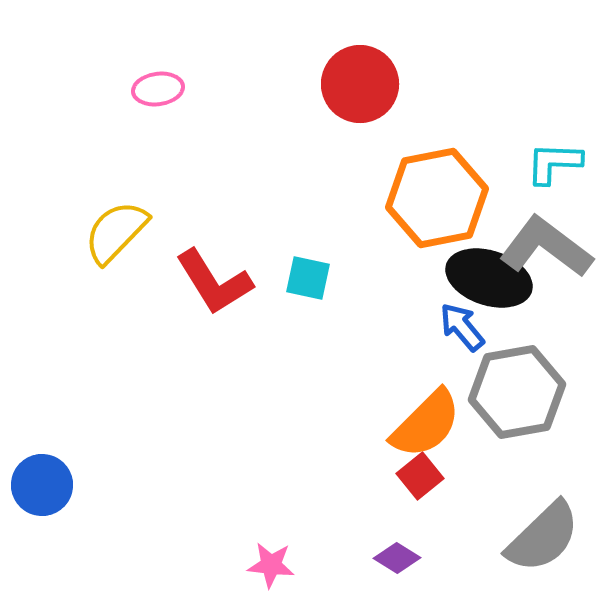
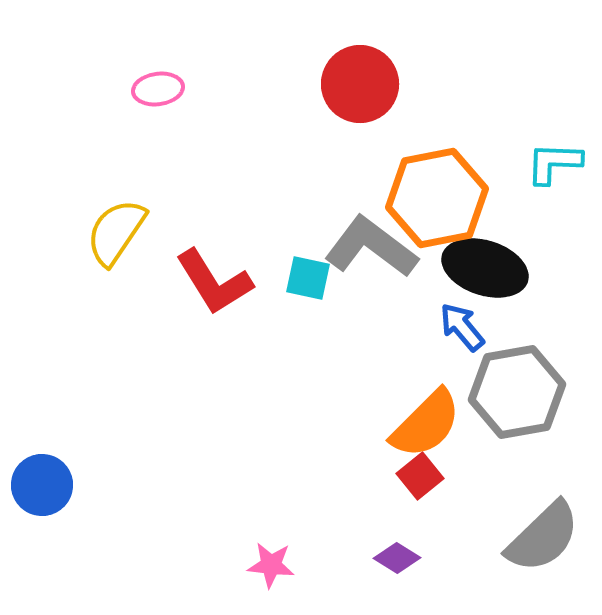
yellow semicircle: rotated 10 degrees counterclockwise
gray L-shape: moved 175 px left
black ellipse: moved 4 px left, 10 px up
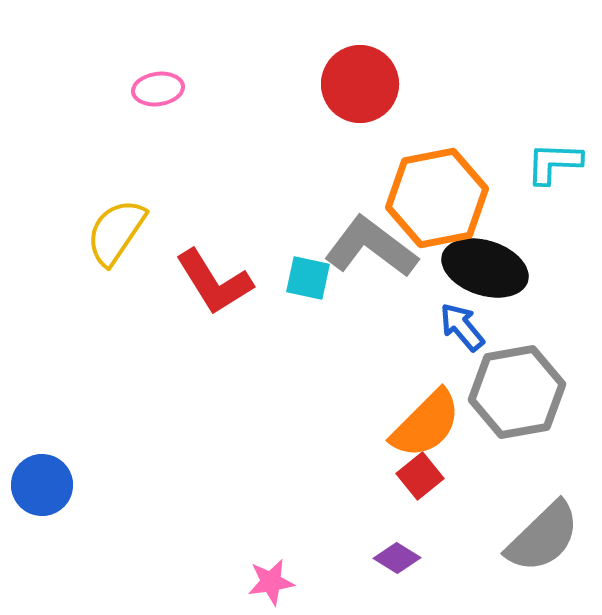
pink star: moved 17 px down; rotated 15 degrees counterclockwise
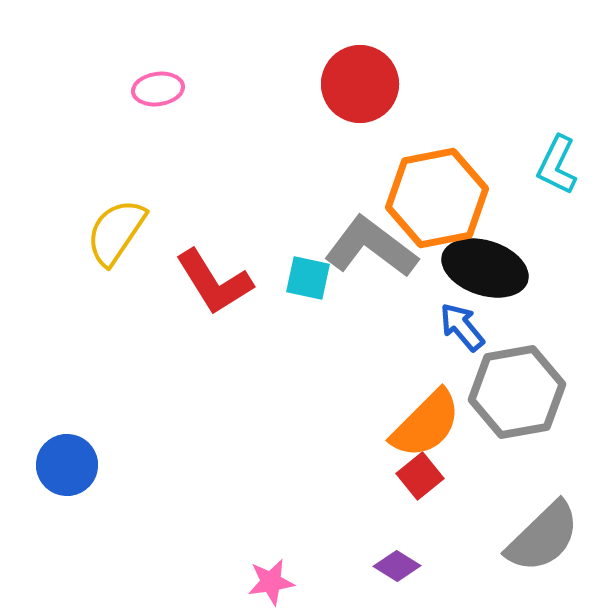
cyan L-shape: moved 3 px right, 2 px down; rotated 66 degrees counterclockwise
blue circle: moved 25 px right, 20 px up
purple diamond: moved 8 px down
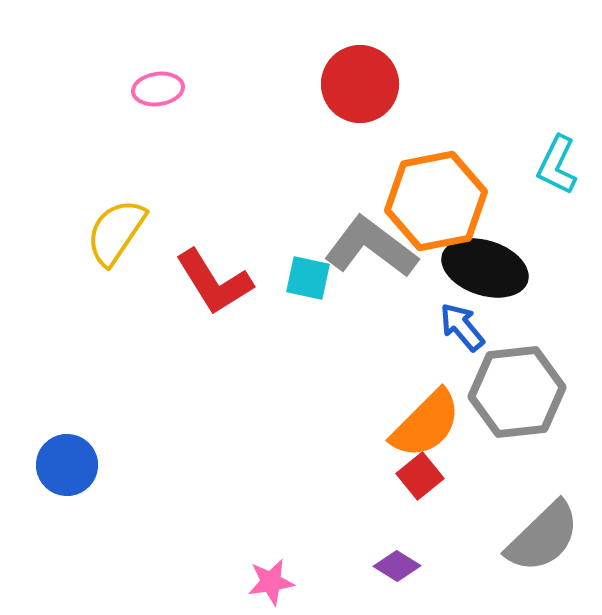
orange hexagon: moved 1 px left, 3 px down
gray hexagon: rotated 4 degrees clockwise
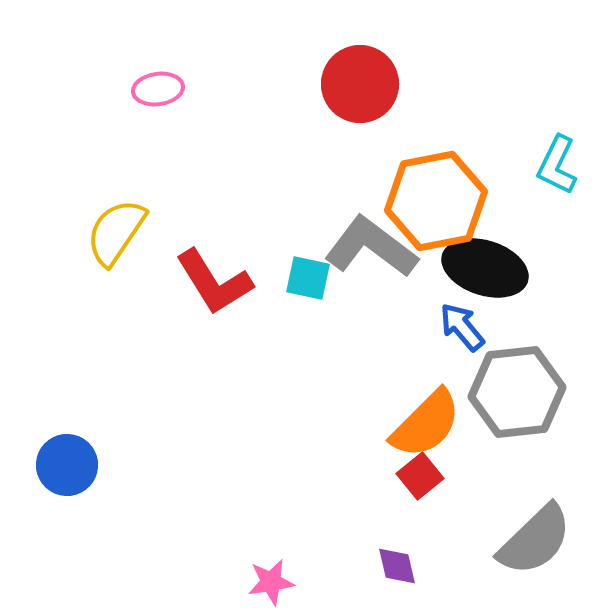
gray semicircle: moved 8 px left, 3 px down
purple diamond: rotated 45 degrees clockwise
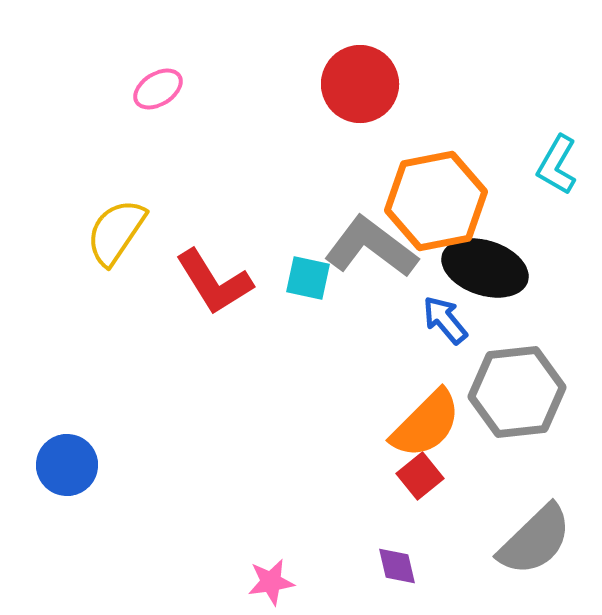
pink ellipse: rotated 24 degrees counterclockwise
cyan L-shape: rotated 4 degrees clockwise
blue arrow: moved 17 px left, 7 px up
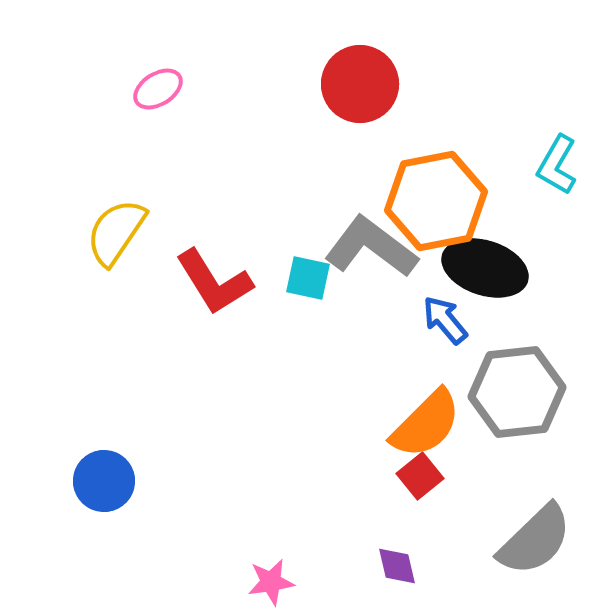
blue circle: moved 37 px right, 16 px down
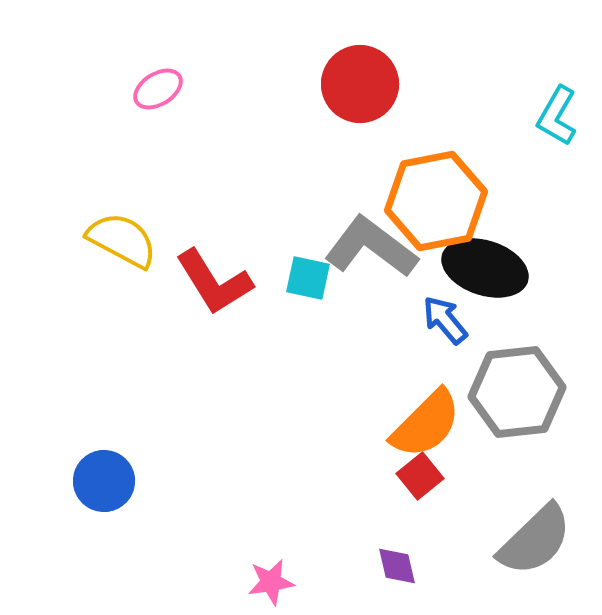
cyan L-shape: moved 49 px up
yellow semicircle: moved 6 px right, 8 px down; rotated 84 degrees clockwise
